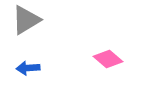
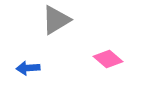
gray triangle: moved 30 px right
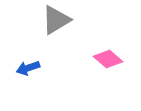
blue arrow: rotated 15 degrees counterclockwise
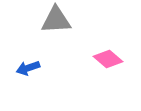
gray triangle: rotated 28 degrees clockwise
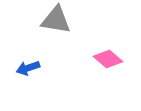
gray triangle: rotated 12 degrees clockwise
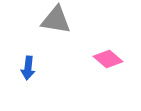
blue arrow: rotated 65 degrees counterclockwise
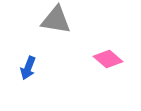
blue arrow: rotated 15 degrees clockwise
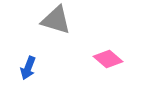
gray triangle: rotated 8 degrees clockwise
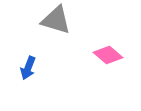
pink diamond: moved 4 px up
